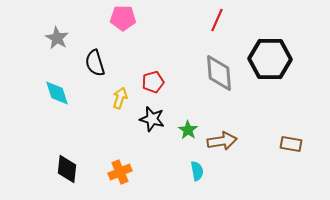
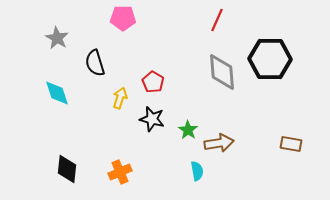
gray diamond: moved 3 px right, 1 px up
red pentagon: rotated 25 degrees counterclockwise
brown arrow: moved 3 px left, 2 px down
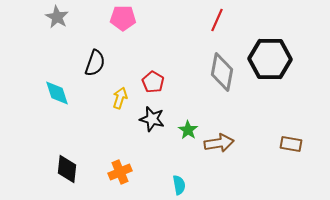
gray star: moved 21 px up
black semicircle: rotated 144 degrees counterclockwise
gray diamond: rotated 15 degrees clockwise
cyan semicircle: moved 18 px left, 14 px down
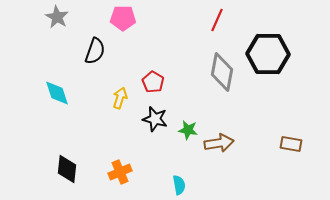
black hexagon: moved 2 px left, 5 px up
black semicircle: moved 12 px up
black star: moved 3 px right
green star: rotated 24 degrees counterclockwise
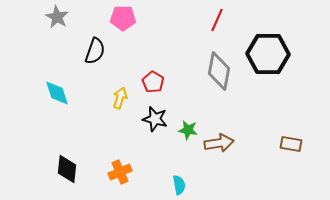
gray diamond: moved 3 px left, 1 px up
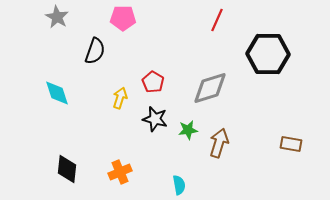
gray diamond: moved 9 px left, 17 px down; rotated 63 degrees clockwise
green star: rotated 18 degrees counterclockwise
brown arrow: rotated 64 degrees counterclockwise
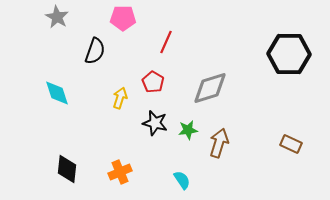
red line: moved 51 px left, 22 px down
black hexagon: moved 21 px right
black star: moved 4 px down
brown rectangle: rotated 15 degrees clockwise
cyan semicircle: moved 3 px right, 5 px up; rotated 24 degrees counterclockwise
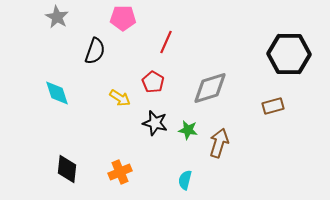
yellow arrow: rotated 105 degrees clockwise
green star: rotated 18 degrees clockwise
brown rectangle: moved 18 px left, 38 px up; rotated 40 degrees counterclockwise
cyan semicircle: moved 3 px right; rotated 132 degrees counterclockwise
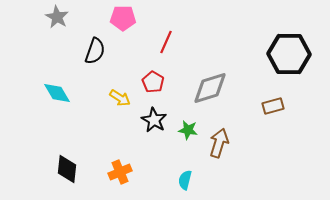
cyan diamond: rotated 12 degrees counterclockwise
black star: moved 1 px left, 3 px up; rotated 15 degrees clockwise
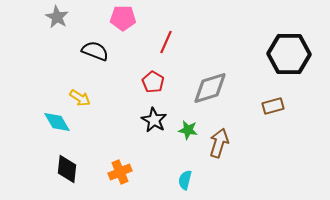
black semicircle: rotated 88 degrees counterclockwise
cyan diamond: moved 29 px down
yellow arrow: moved 40 px left
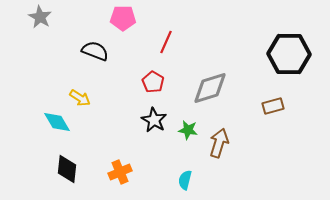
gray star: moved 17 px left
